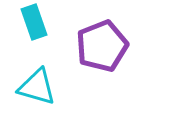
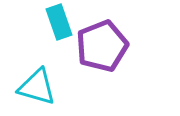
cyan rectangle: moved 25 px right
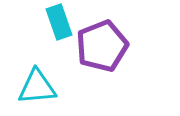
cyan triangle: rotated 21 degrees counterclockwise
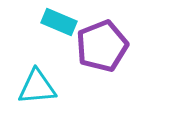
cyan rectangle: rotated 48 degrees counterclockwise
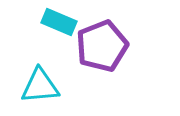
cyan triangle: moved 3 px right, 1 px up
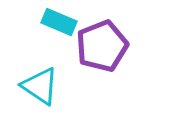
cyan triangle: rotated 39 degrees clockwise
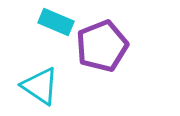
cyan rectangle: moved 3 px left
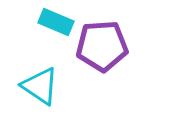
purple pentagon: rotated 18 degrees clockwise
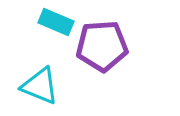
cyan triangle: rotated 12 degrees counterclockwise
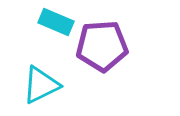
cyan triangle: moved 1 px right, 1 px up; rotated 48 degrees counterclockwise
